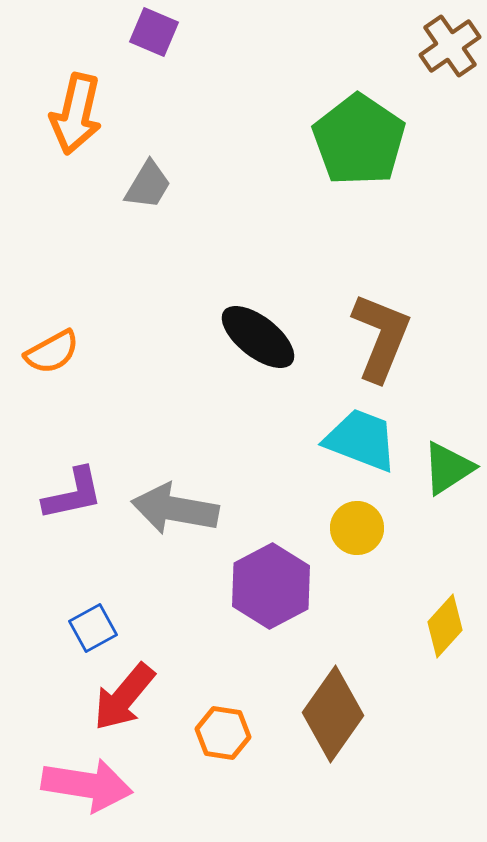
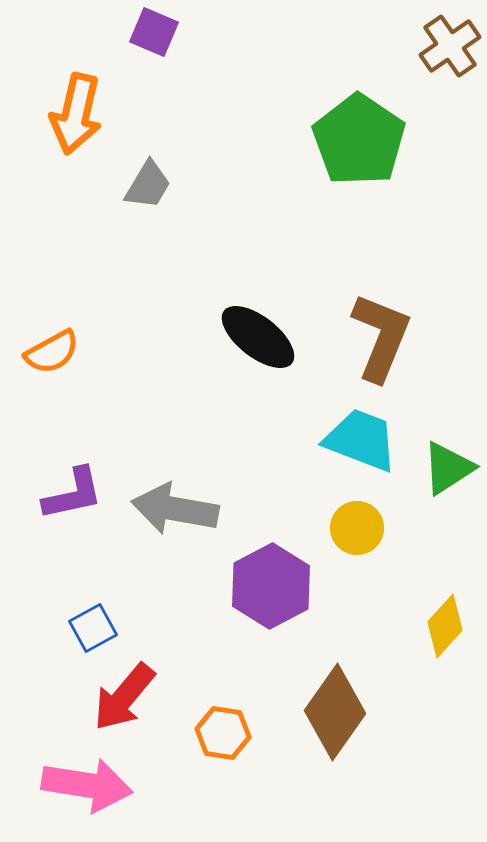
brown diamond: moved 2 px right, 2 px up
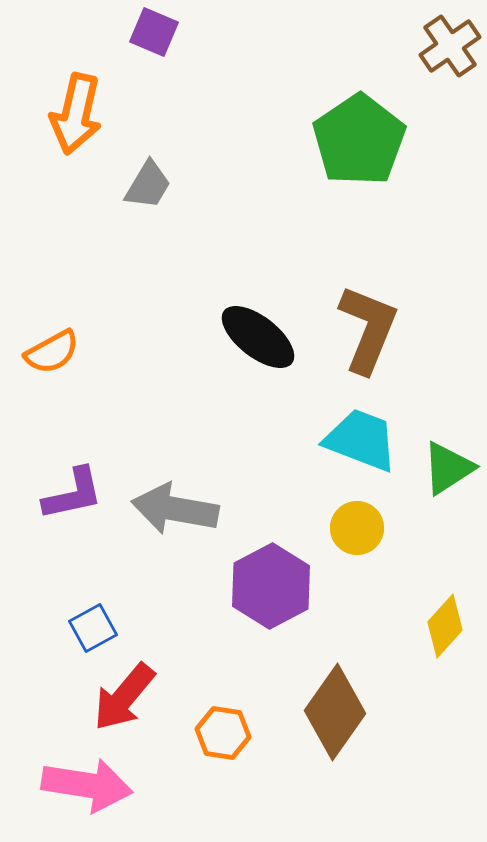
green pentagon: rotated 4 degrees clockwise
brown L-shape: moved 13 px left, 8 px up
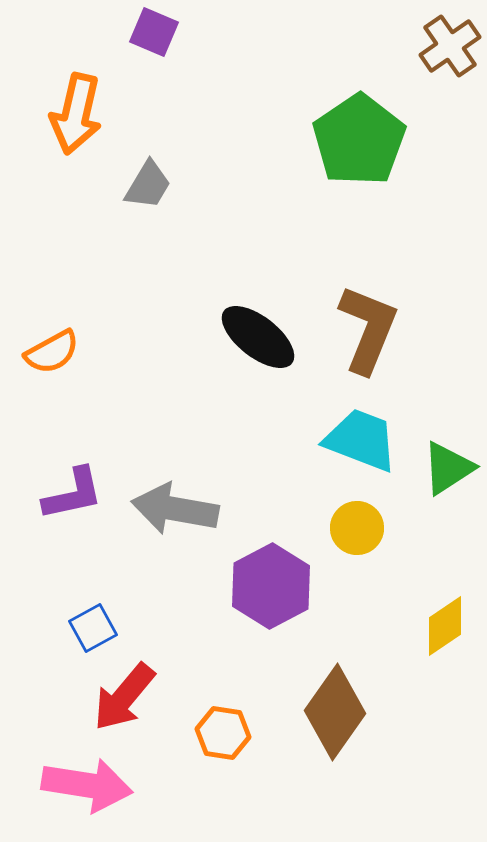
yellow diamond: rotated 14 degrees clockwise
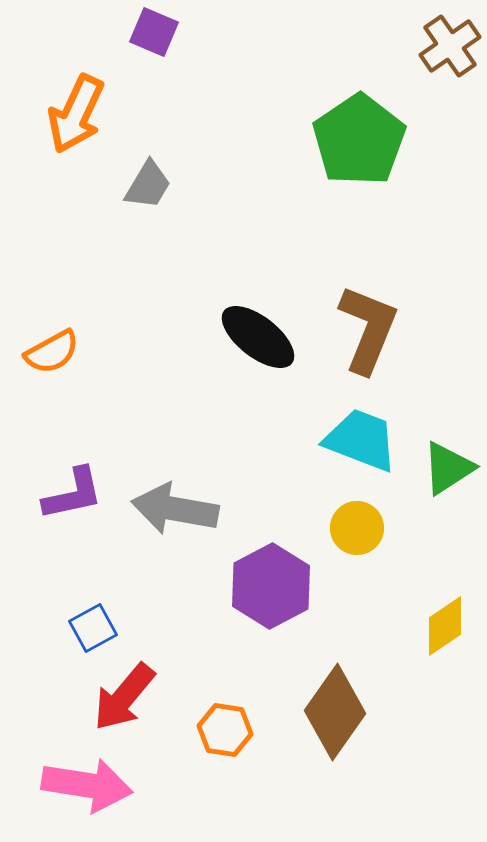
orange arrow: rotated 12 degrees clockwise
orange hexagon: moved 2 px right, 3 px up
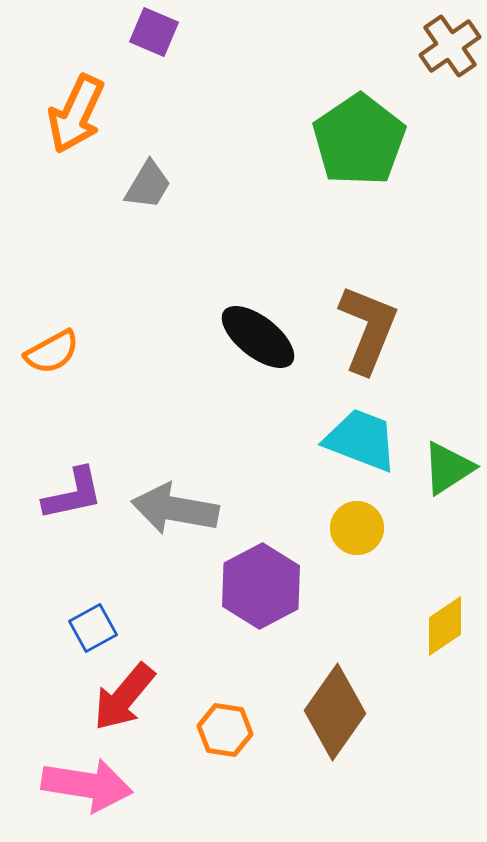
purple hexagon: moved 10 px left
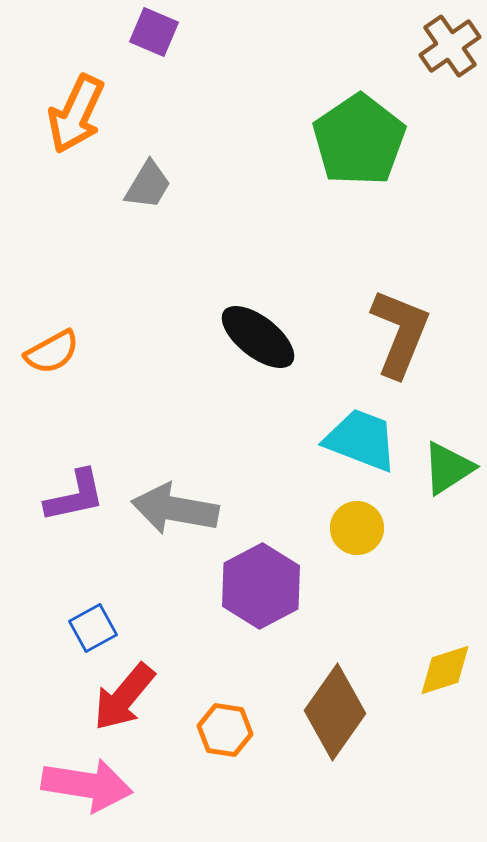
brown L-shape: moved 32 px right, 4 px down
purple L-shape: moved 2 px right, 2 px down
yellow diamond: moved 44 px down; rotated 16 degrees clockwise
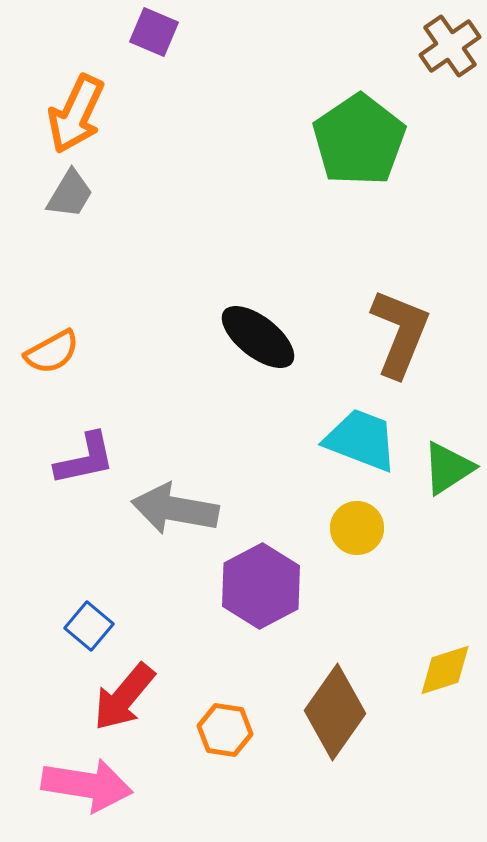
gray trapezoid: moved 78 px left, 9 px down
purple L-shape: moved 10 px right, 37 px up
blue square: moved 4 px left, 2 px up; rotated 21 degrees counterclockwise
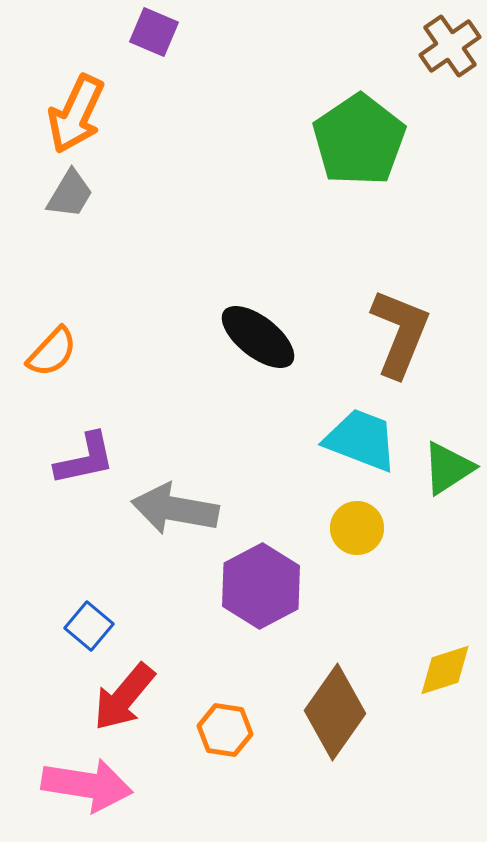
orange semicircle: rotated 18 degrees counterclockwise
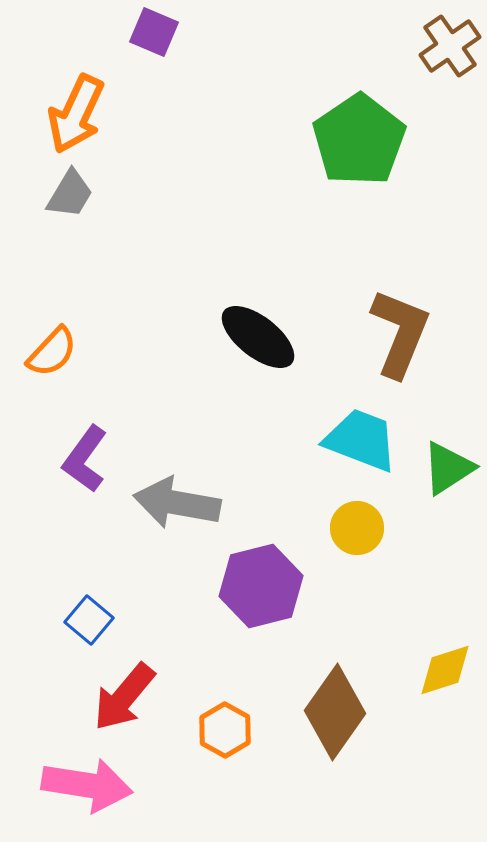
purple L-shape: rotated 138 degrees clockwise
gray arrow: moved 2 px right, 6 px up
purple hexagon: rotated 14 degrees clockwise
blue square: moved 6 px up
orange hexagon: rotated 20 degrees clockwise
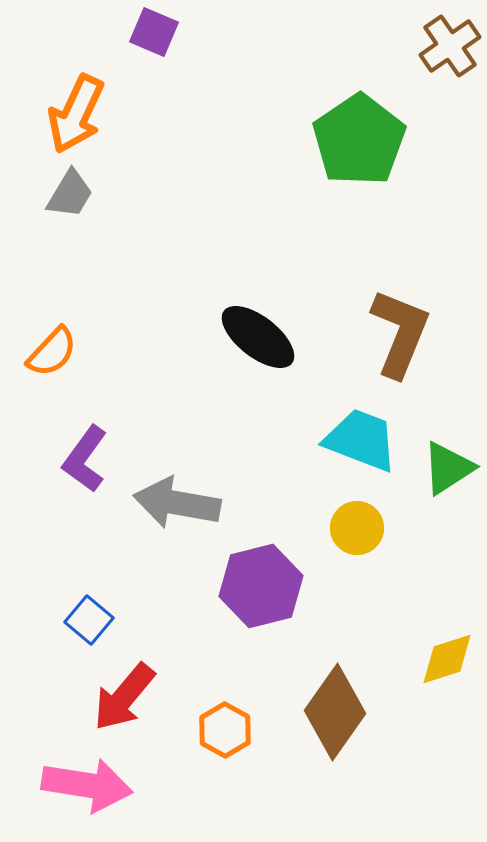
yellow diamond: moved 2 px right, 11 px up
